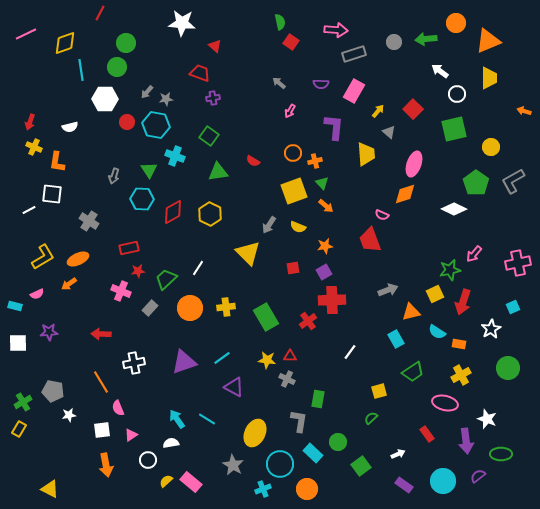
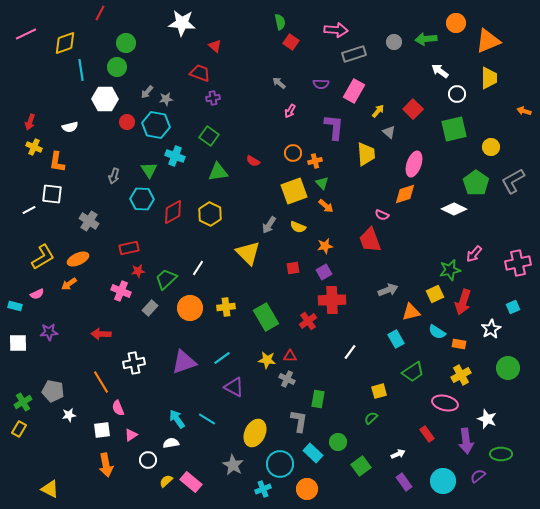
purple rectangle at (404, 485): moved 3 px up; rotated 18 degrees clockwise
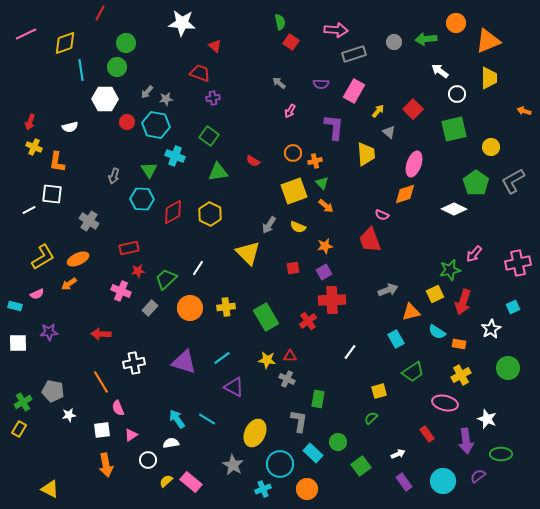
purple triangle at (184, 362): rotated 36 degrees clockwise
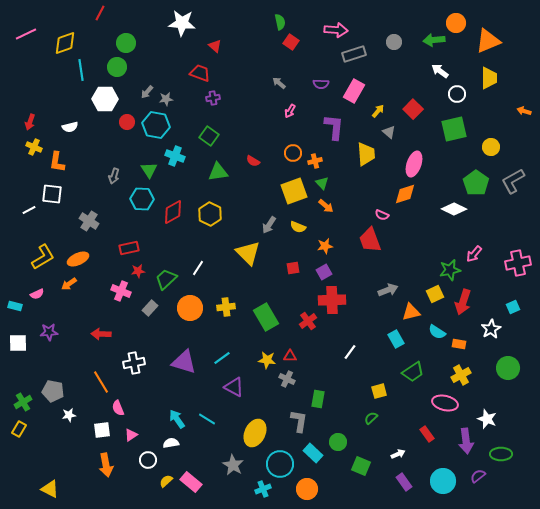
green arrow at (426, 39): moved 8 px right, 1 px down
green square at (361, 466): rotated 30 degrees counterclockwise
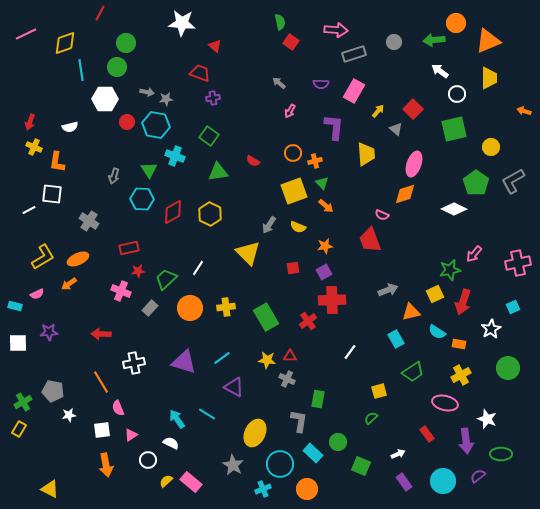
gray arrow at (147, 92): rotated 120 degrees counterclockwise
gray triangle at (389, 132): moved 7 px right, 3 px up
cyan line at (207, 419): moved 5 px up
white semicircle at (171, 443): rotated 35 degrees clockwise
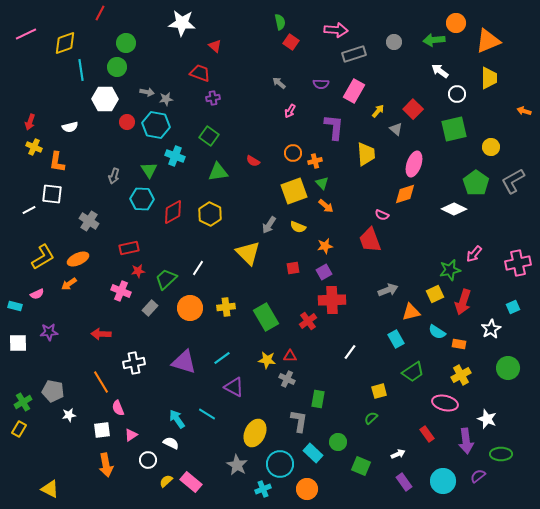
gray star at (233, 465): moved 4 px right
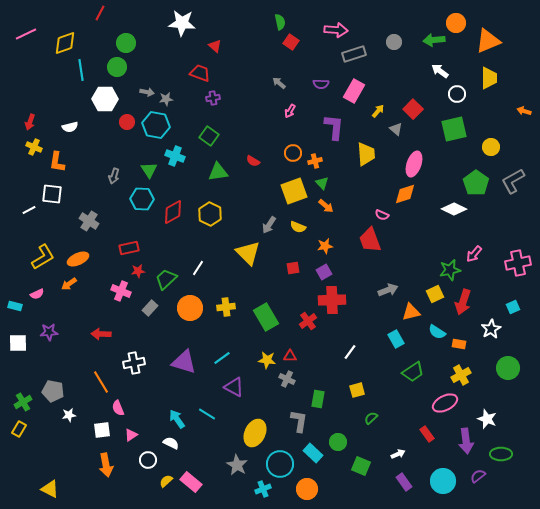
yellow square at (379, 391): moved 22 px left, 1 px up
pink ellipse at (445, 403): rotated 40 degrees counterclockwise
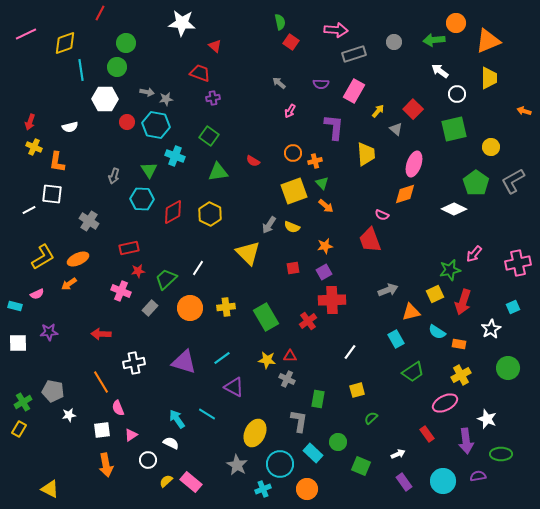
yellow semicircle at (298, 227): moved 6 px left
purple semicircle at (478, 476): rotated 28 degrees clockwise
